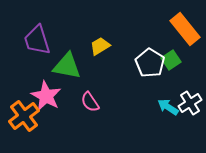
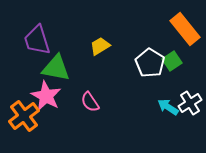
green square: moved 1 px right, 1 px down
green triangle: moved 11 px left, 2 px down
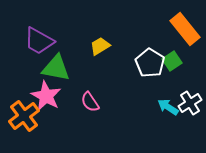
purple trapezoid: moved 2 px right, 1 px down; rotated 44 degrees counterclockwise
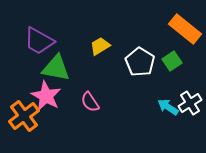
orange rectangle: rotated 12 degrees counterclockwise
white pentagon: moved 10 px left, 1 px up
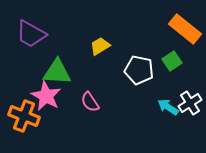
purple trapezoid: moved 8 px left, 7 px up
white pentagon: moved 1 px left, 8 px down; rotated 20 degrees counterclockwise
green triangle: moved 1 px right, 4 px down; rotated 8 degrees counterclockwise
orange cross: rotated 32 degrees counterclockwise
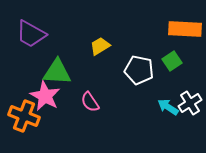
orange rectangle: rotated 36 degrees counterclockwise
pink star: moved 1 px left
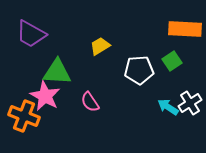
white pentagon: rotated 16 degrees counterclockwise
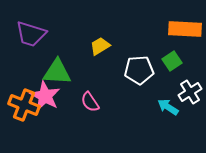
purple trapezoid: rotated 12 degrees counterclockwise
white cross: moved 11 px up
orange cross: moved 11 px up
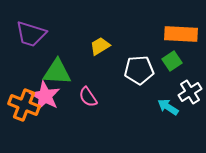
orange rectangle: moved 4 px left, 5 px down
pink semicircle: moved 2 px left, 5 px up
